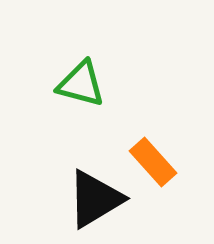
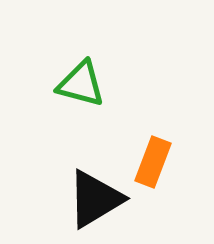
orange rectangle: rotated 63 degrees clockwise
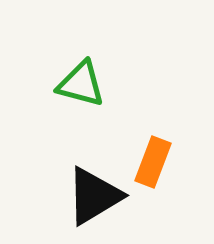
black triangle: moved 1 px left, 3 px up
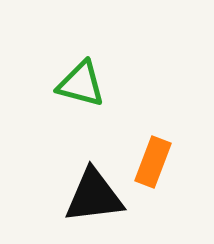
black triangle: rotated 24 degrees clockwise
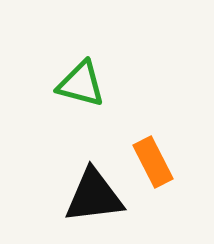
orange rectangle: rotated 48 degrees counterclockwise
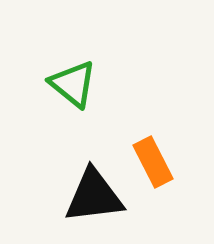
green triangle: moved 8 px left; rotated 24 degrees clockwise
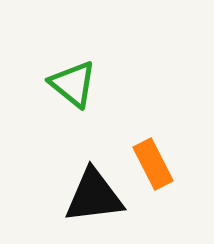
orange rectangle: moved 2 px down
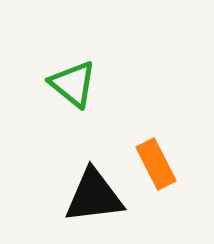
orange rectangle: moved 3 px right
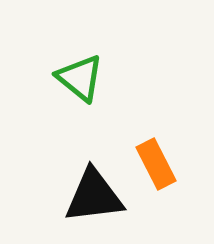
green triangle: moved 7 px right, 6 px up
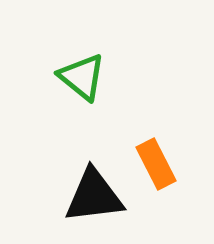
green triangle: moved 2 px right, 1 px up
